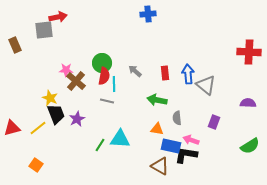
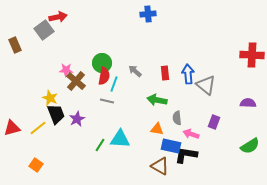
gray square: rotated 30 degrees counterclockwise
red cross: moved 3 px right, 3 px down
cyan line: rotated 21 degrees clockwise
pink arrow: moved 6 px up
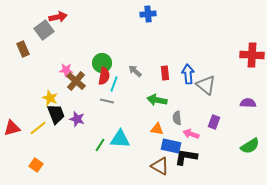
brown rectangle: moved 8 px right, 4 px down
purple star: rotated 28 degrees counterclockwise
black L-shape: moved 2 px down
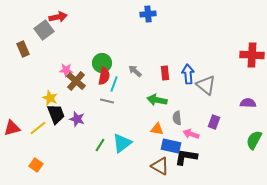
cyan triangle: moved 2 px right, 4 px down; rotated 40 degrees counterclockwise
green semicircle: moved 4 px right, 6 px up; rotated 150 degrees clockwise
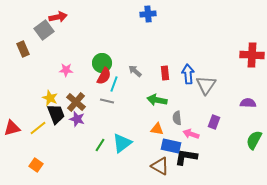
red semicircle: rotated 18 degrees clockwise
brown cross: moved 21 px down
gray triangle: rotated 25 degrees clockwise
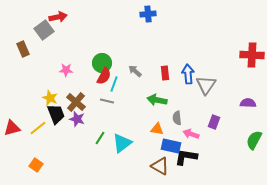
green line: moved 7 px up
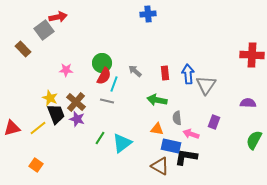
brown rectangle: rotated 21 degrees counterclockwise
